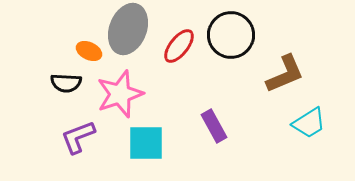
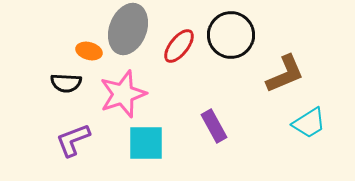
orange ellipse: rotated 10 degrees counterclockwise
pink star: moved 3 px right
purple L-shape: moved 5 px left, 3 px down
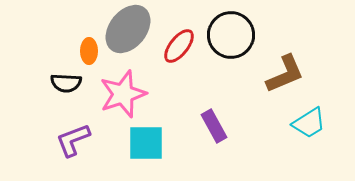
gray ellipse: rotated 18 degrees clockwise
orange ellipse: rotated 75 degrees clockwise
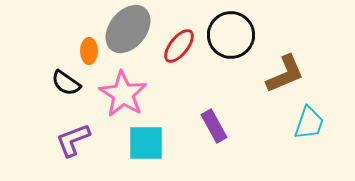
black semicircle: rotated 32 degrees clockwise
pink star: rotated 21 degrees counterclockwise
cyan trapezoid: rotated 39 degrees counterclockwise
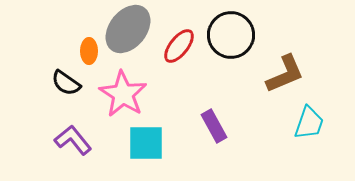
purple L-shape: rotated 72 degrees clockwise
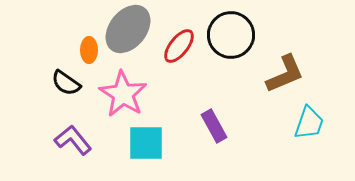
orange ellipse: moved 1 px up
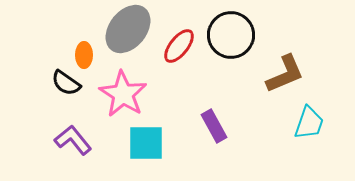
orange ellipse: moved 5 px left, 5 px down
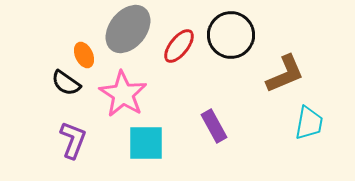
orange ellipse: rotated 25 degrees counterclockwise
cyan trapezoid: rotated 9 degrees counterclockwise
purple L-shape: rotated 60 degrees clockwise
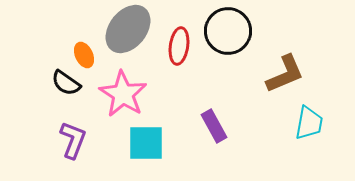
black circle: moved 3 px left, 4 px up
red ellipse: rotated 30 degrees counterclockwise
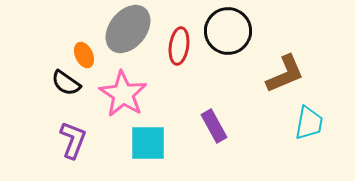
cyan square: moved 2 px right
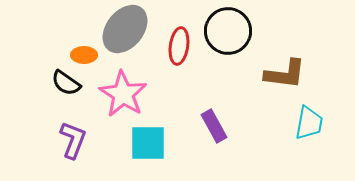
gray ellipse: moved 3 px left
orange ellipse: rotated 65 degrees counterclockwise
brown L-shape: rotated 30 degrees clockwise
